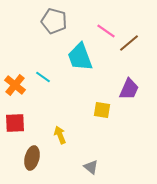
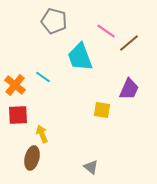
red square: moved 3 px right, 8 px up
yellow arrow: moved 18 px left, 1 px up
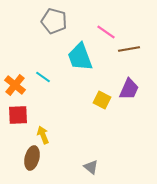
pink line: moved 1 px down
brown line: moved 6 px down; rotated 30 degrees clockwise
yellow square: moved 10 px up; rotated 18 degrees clockwise
yellow arrow: moved 1 px right, 1 px down
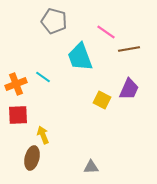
orange cross: moved 1 px right, 1 px up; rotated 30 degrees clockwise
gray triangle: rotated 42 degrees counterclockwise
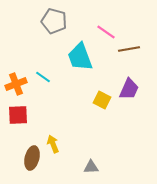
yellow arrow: moved 10 px right, 9 px down
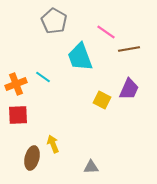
gray pentagon: rotated 15 degrees clockwise
